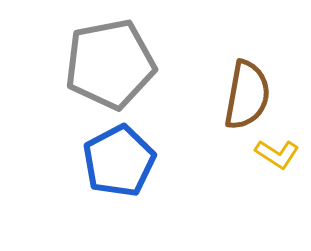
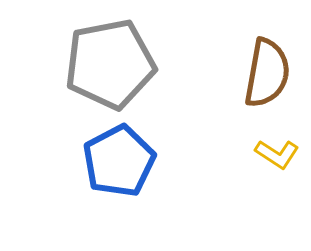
brown semicircle: moved 20 px right, 22 px up
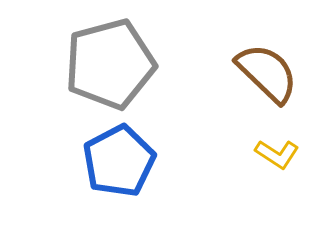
gray pentagon: rotated 4 degrees counterclockwise
brown semicircle: rotated 56 degrees counterclockwise
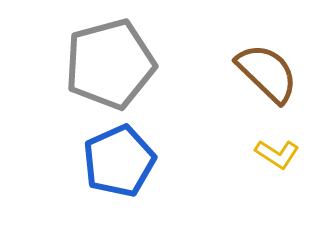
blue pentagon: rotated 4 degrees clockwise
